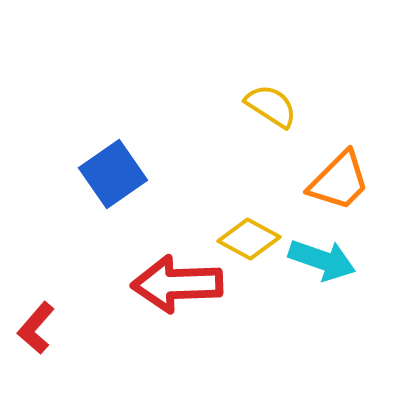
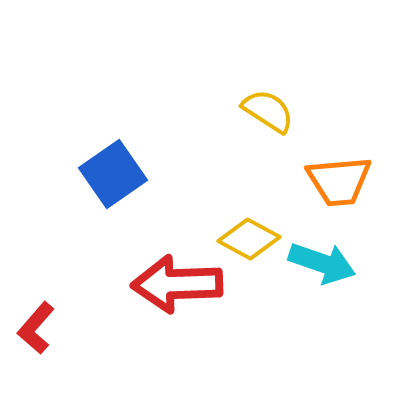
yellow semicircle: moved 3 px left, 5 px down
orange trapezoid: rotated 40 degrees clockwise
cyan arrow: moved 3 px down
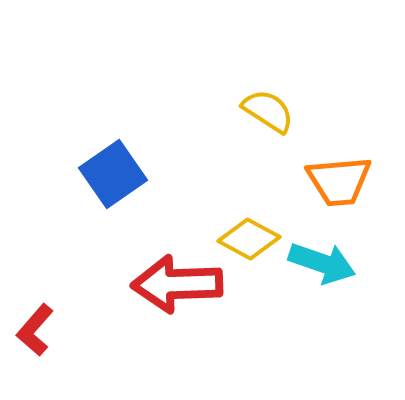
red L-shape: moved 1 px left, 2 px down
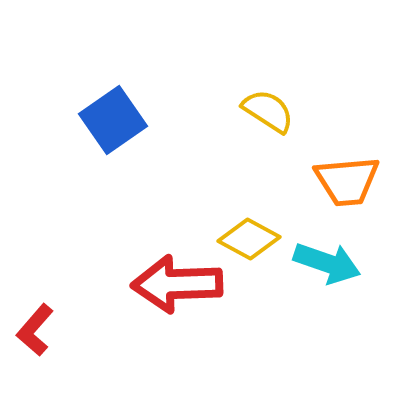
blue square: moved 54 px up
orange trapezoid: moved 8 px right
cyan arrow: moved 5 px right
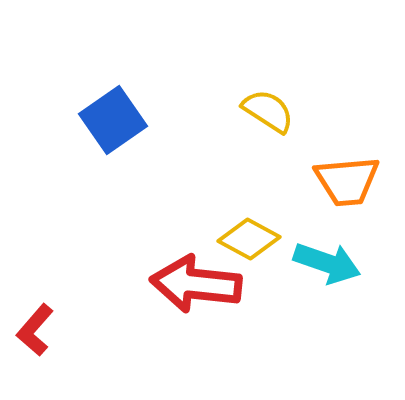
red arrow: moved 19 px right; rotated 8 degrees clockwise
